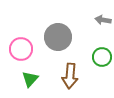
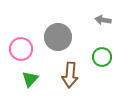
brown arrow: moved 1 px up
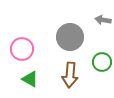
gray circle: moved 12 px right
pink circle: moved 1 px right
green circle: moved 5 px down
green triangle: rotated 42 degrees counterclockwise
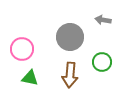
green triangle: moved 1 px up; rotated 18 degrees counterclockwise
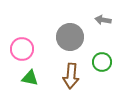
brown arrow: moved 1 px right, 1 px down
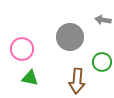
brown arrow: moved 6 px right, 5 px down
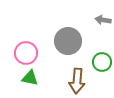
gray circle: moved 2 px left, 4 px down
pink circle: moved 4 px right, 4 px down
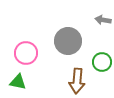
green triangle: moved 12 px left, 4 px down
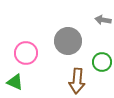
green triangle: moved 3 px left; rotated 12 degrees clockwise
